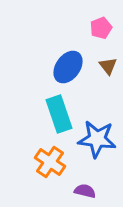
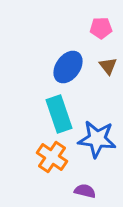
pink pentagon: rotated 20 degrees clockwise
orange cross: moved 2 px right, 5 px up
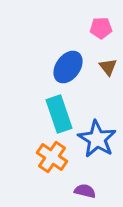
brown triangle: moved 1 px down
blue star: rotated 24 degrees clockwise
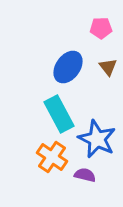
cyan rectangle: rotated 9 degrees counterclockwise
blue star: rotated 6 degrees counterclockwise
purple semicircle: moved 16 px up
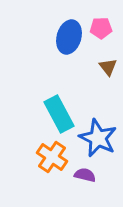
blue ellipse: moved 1 px right, 30 px up; rotated 20 degrees counterclockwise
blue star: moved 1 px right, 1 px up
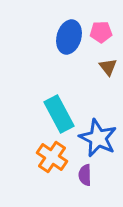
pink pentagon: moved 4 px down
purple semicircle: rotated 105 degrees counterclockwise
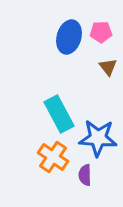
blue star: rotated 21 degrees counterclockwise
orange cross: moved 1 px right
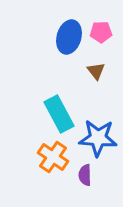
brown triangle: moved 12 px left, 4 px down
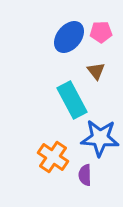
blue ellipse: rotated 24 degrees clockwise
cyan rectangle: moved 13 px right, 14 px up
blue star: moved 2 px right
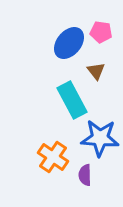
pink pentagon: rotated 10 degrees clockwise
blue ellipse: moved 6 px down
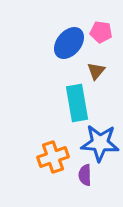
brown triangle: rotated 18 degrees clockwise
cyan rectangle: moved 5 px right, 3 px down; rotated 18 degrees clockwise
blue star: moved 5 px down
orange cross: rotated 36 degrees clockwise
